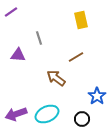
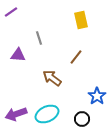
brown line: rotated 21 degrees counterclockwise
brown arrow: moved 4 px left
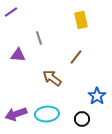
cyan ellipse: rotated 20 degrees clockwise
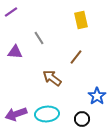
gray line: rotated 16 degrees counterclockwise
purple triangle: moved 3 px left, 3 px up
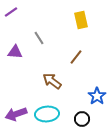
brown arrow: moved 3 px down
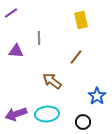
purple line: moved 1 px down
gray line: rotated 32 degrees clockwise
purple triangle: moved 1 px right, 1 px up
black circle: moved 1 px right, 3 px down
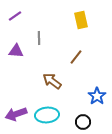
purple line: moved 4 px right, 3 px down
cyan ellipse: moved 1 px down
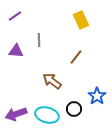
yellow rectangle: rotated 12 degrees counterclockwise
gray line: moved 2 px down
cyan ellipse: rotated 20 degrees clockwise
black circle: moved 9 px left, 13 px up
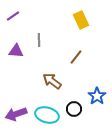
purple line: moved 2 px left
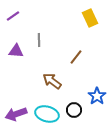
yellow rectangle: moved 9 px right, 2 px up
black circle: moved 1 px down
cyan ellipse: moved 1 px up
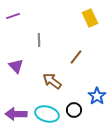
purple line: rotated 16 degrees clockwise
purple triangle: moved 15 px down; rotated 42 degrees clockwise
purple arrow: rotated 20 degrees clockwise
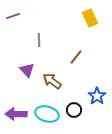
purple triangle: moved 11 px right, 4 px down
